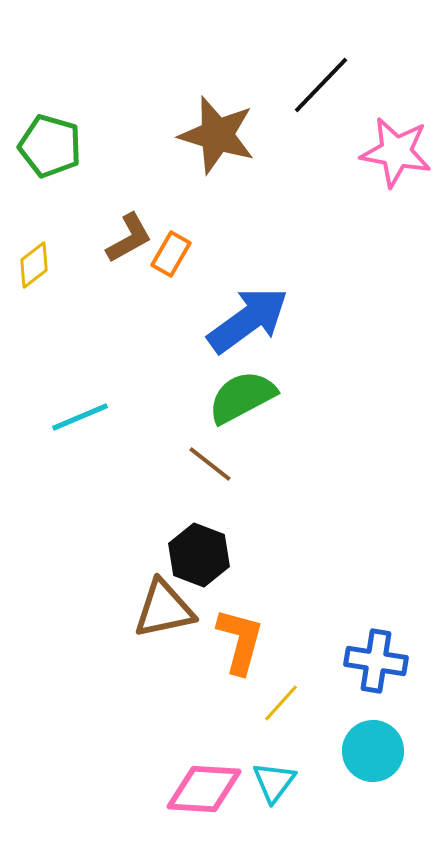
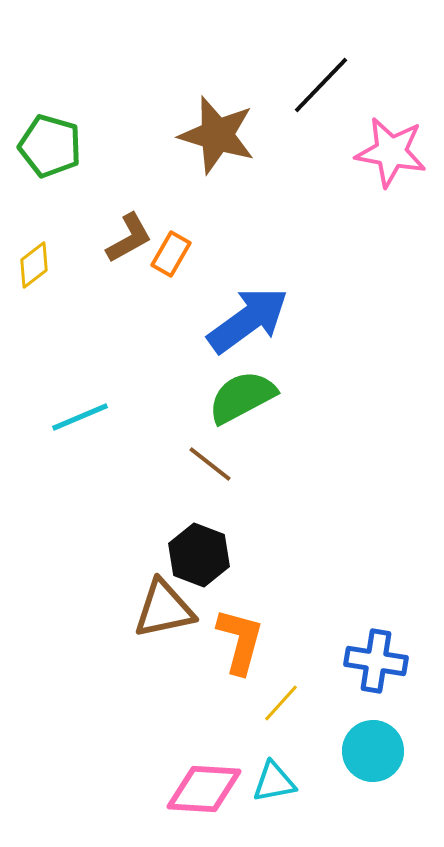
pink star: moved 5 px left
cyan triangle: rotated 42 degrees clockwise
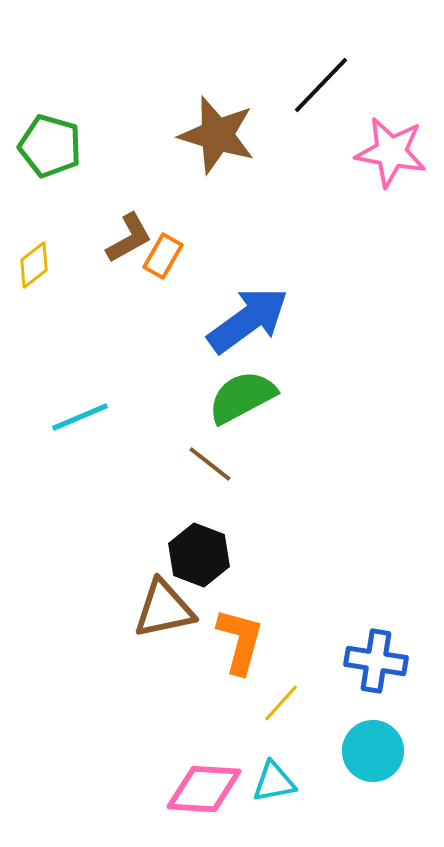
orange rectangle: moved 8 px left, 2 px down
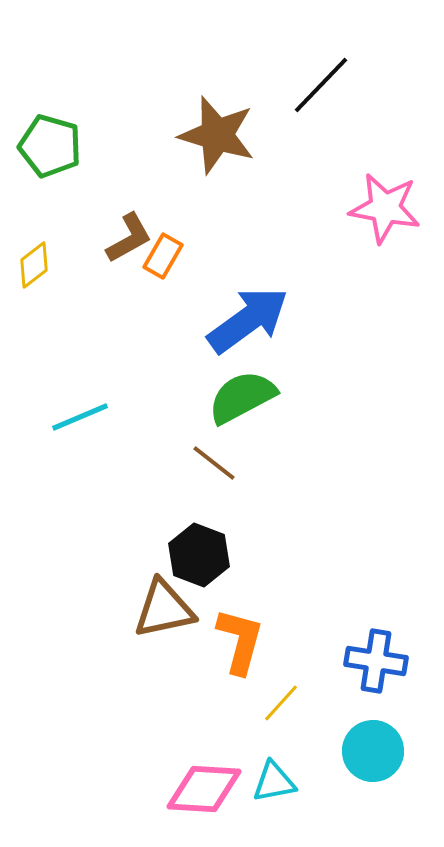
pink star: moved 6 px left, 56 px down
brown line: moved 4 px right, 1 px up
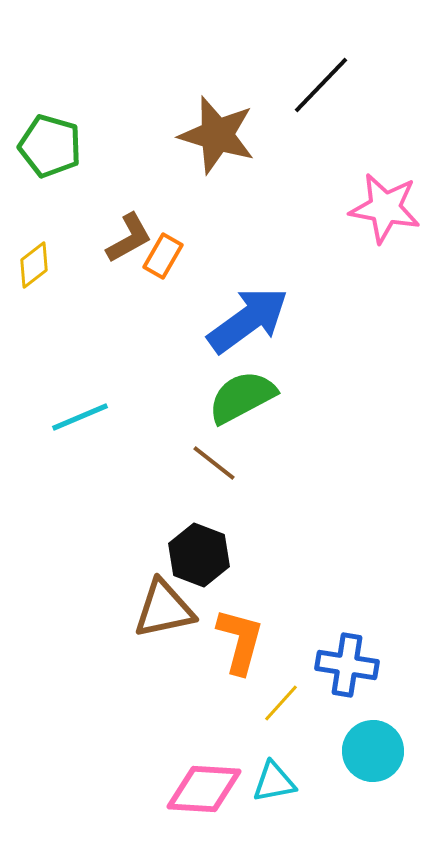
blue cross: moved 29 px left, 4 px down
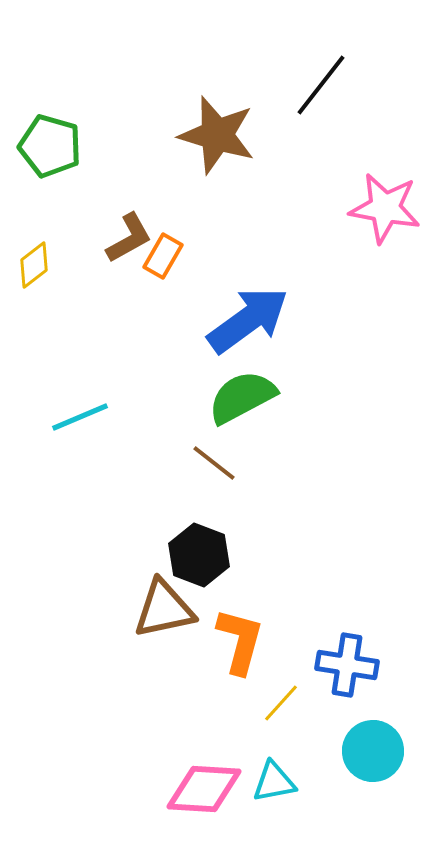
black line: rotated 6 degrees counterclockwise
